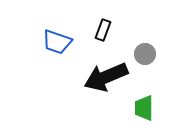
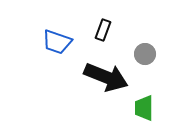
black arrow: rotated 135 degrees counterclockwise
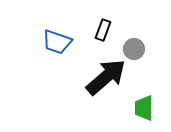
gray circle: moved 11 px left, 5 px up
black arrow: rotated 63 degrees counterclockwise
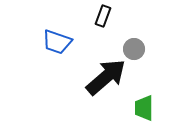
black rectangle: moved 14 px up
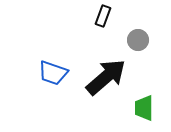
blue trapezoid: moved 4 px left, 31 px down
gray circle: moved 4 px right, 9 px up
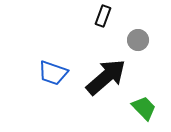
green trapezoid: rotated 136 degrees clockwise
